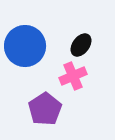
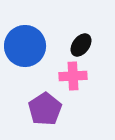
pink cross: rotated 20 degrees clockwise
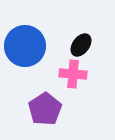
pink cross: moved 2 px up; rotated 8 degrees clockwise
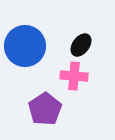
pink cross: moved 1 px right, 2 px down
